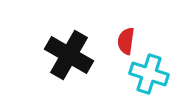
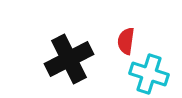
black cross: moved 4 px down; rotated 33 degrees clockwise
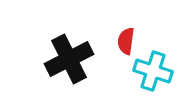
cyan cross: moved 4 px right, 3 px up
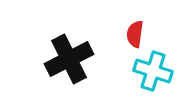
red semicircle: moved 9 px right, 7 px up
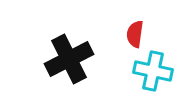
cyan cross: rotated 6 degrees counterclockwise
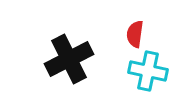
cyan cross: moved 5 px left
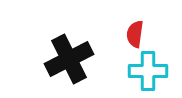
cyan cross: rotated 12 degrees counterclockwise
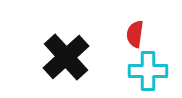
black cross: moved 3 px left, 2 px up; rotated 15 degrees counterclockwise
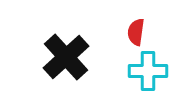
red semicircle: moved 1 px right, 2 px up
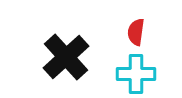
cyan cross: moved 12 px left, 3 px down
